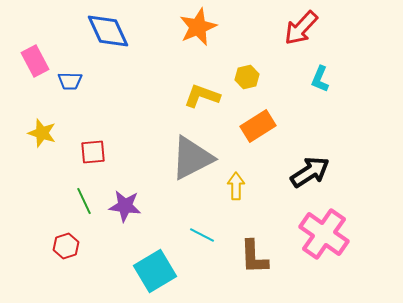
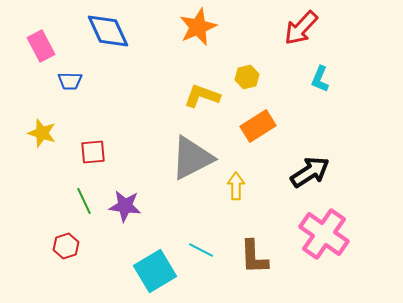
pink rectangle: moved 6 px right, 15 px up
cyan line: moved 1 px left, 15 px down
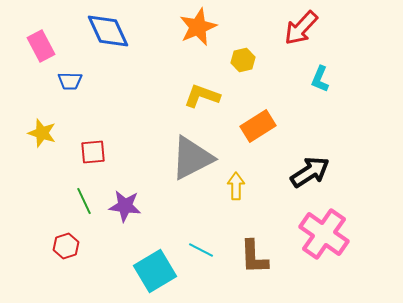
yellow hexagon: moved 4 px left, 17 px up
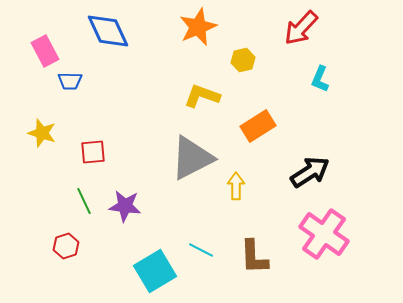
pink rectangle: moved 4 px right, 5 px down
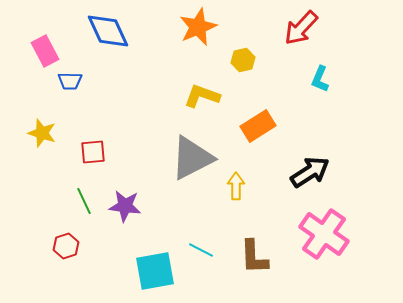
cyan square: rotated 21 degrees clockwise
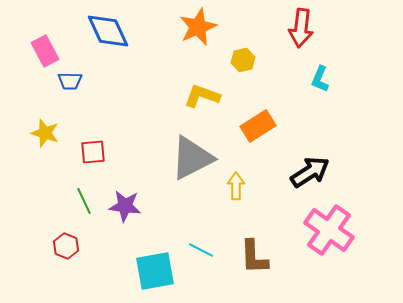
red arrow: rotated 36 degrees counterclockwise
yellow star: moved 3 px right
pink cross: moved 5 px right, 4 px up
red hexagon: rotated 20 degrees counterclockwise
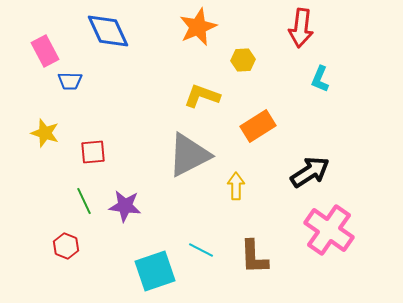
yellow hexagon: rotated 10 degrees clockwise
gray triangle: moved 3 px left, 3 px up
cyan square: rotated 9 degrees counterclockwise
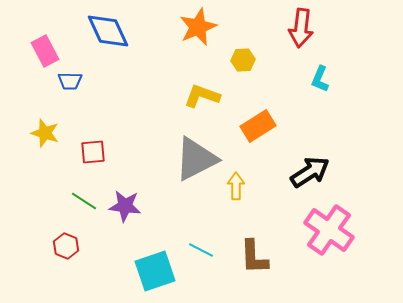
gray triangle: moved 7 px right, 4 px down
green line: rotated 32 degrees counterclockwise
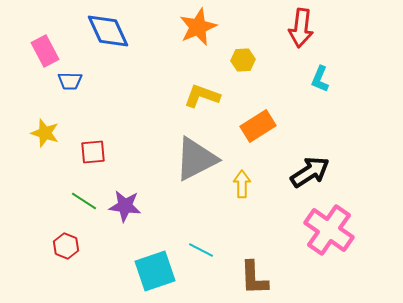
yellow arrow: moved 6 px right, 2 px up
brown L-shape: moved 21 px down
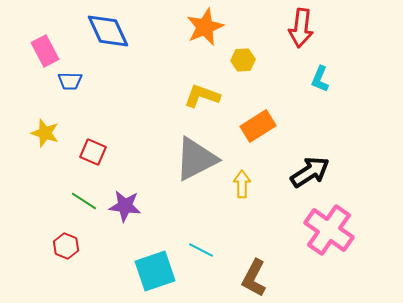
orange star: moved 7 px right
red square: rotated 28 degrees clockwise
brown L-shape: rotated 30 degrees clockwise
